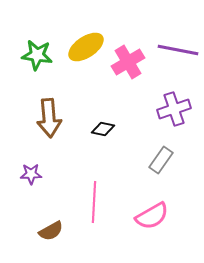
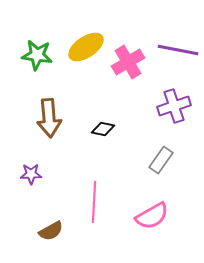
purple cross: moved 3 px up
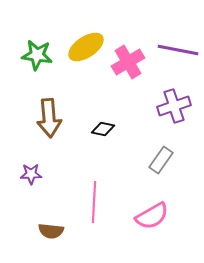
brown semicircle: rotated 35 degrees clockwise
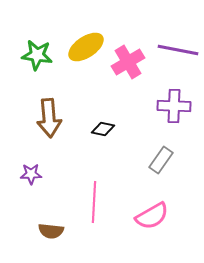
purple cross: rotated 20 degrees clockwise
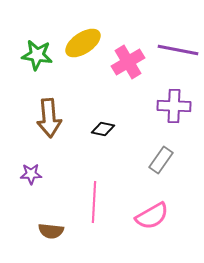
yellow ellipse: moved 3 px left, 4 px up
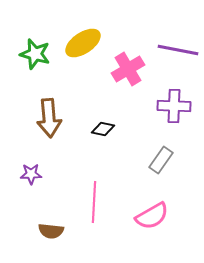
green star: moved 2 px left, 1 px up; rotated 8 degrees clockwise
pink cross: moved 7 px down
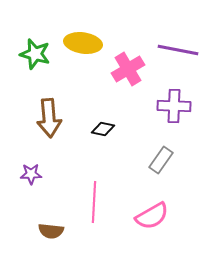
yellow ellipse: rotated 42 degrees clockwise
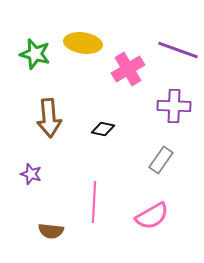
purple line: rotated 9 degrees clockwise
purple star: rotated 20 degrees clockwise
